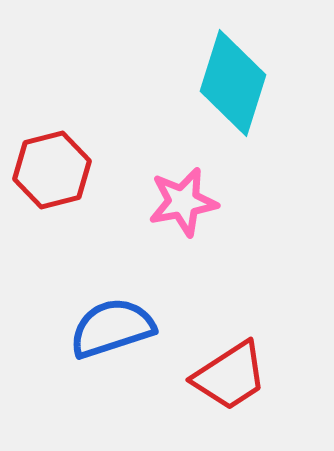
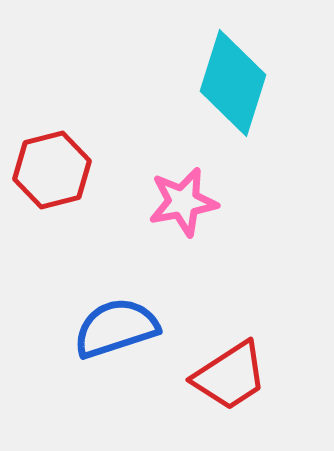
blue semicircle: moved 4 px right
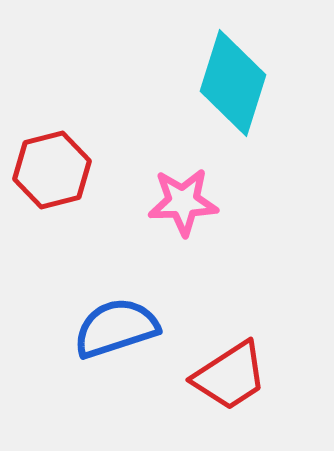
pink star: rotated 8 degrees clockwise
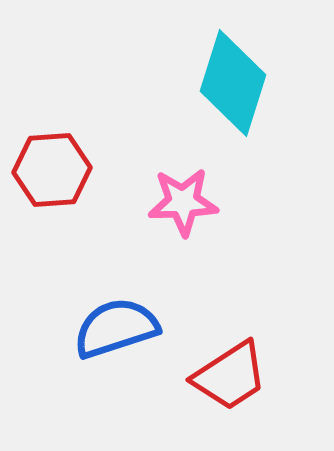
red hexagon: rotated 10 degrees clockwise
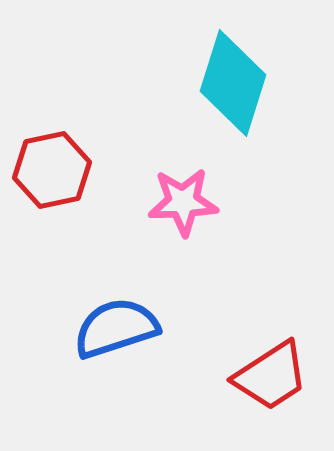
red hexagon: rotated 8 degrees counterclockwise
red trapezoid: moved 41 px right
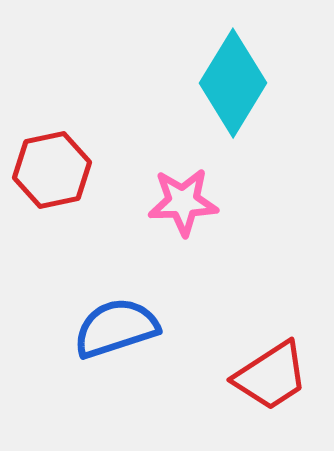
cyan diamond: rotated 14 degrees clockwise
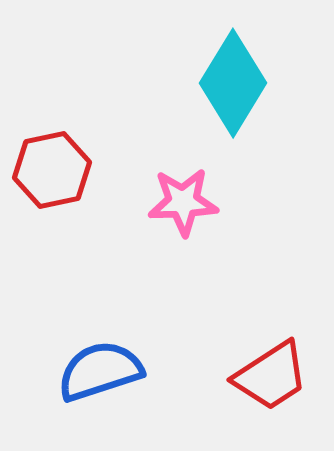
blue semicircle: moved 16 px left, 43 px down
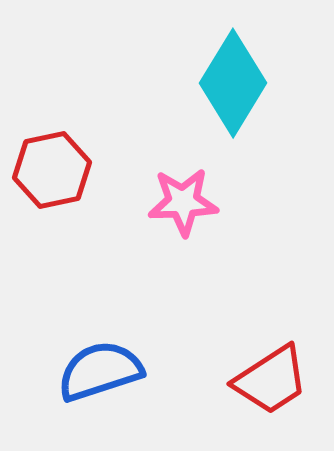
red trapezoid: moved 4 px down
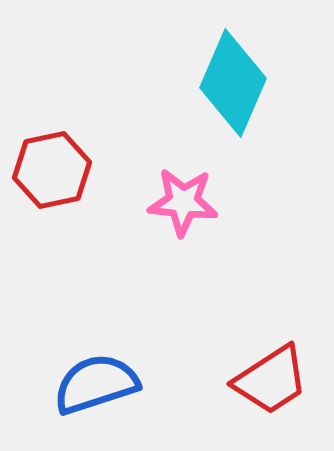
cyan diamond: rotated 8 degrees counterclockwise
pink star: rotated 8 degrees clockwise
blue semicircle: moved 4 px left, 13 px down
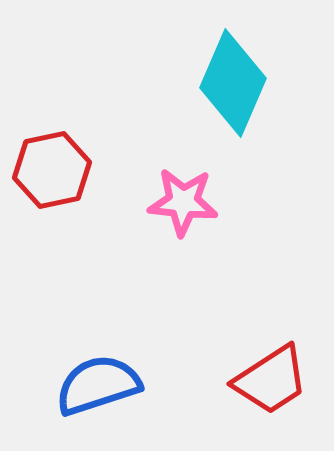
blue semicircle: moved 2 px right, 1 px down
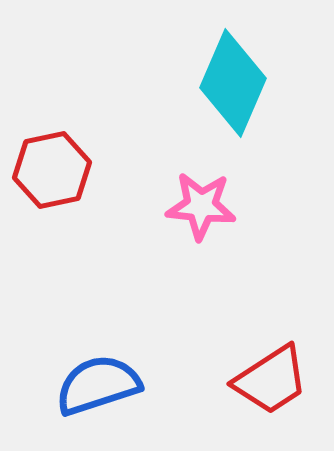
pink star: moved 18 px right, 4 px down
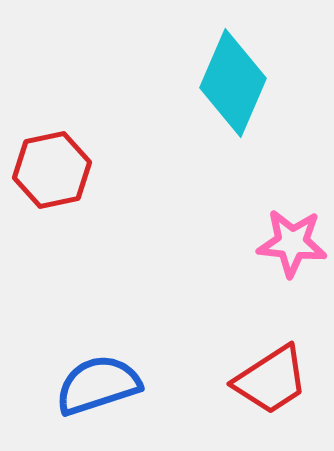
pink star: moved 91 px right, 37 px down
